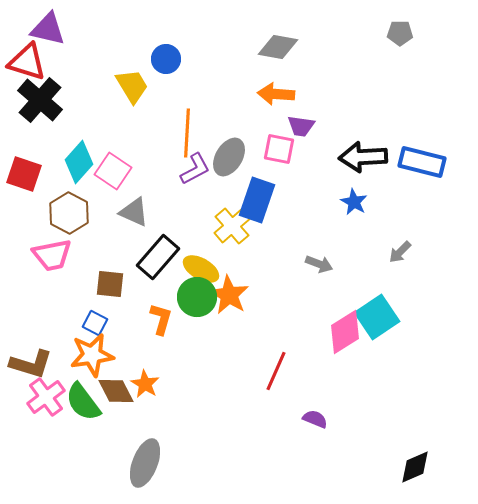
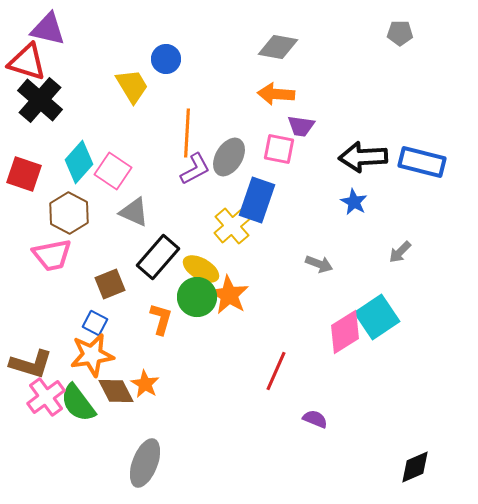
brown square at (110, 284): rotated 28 degrees counterclockwise
green semicircle at (83, 402): moved 5 px left, 1 px down
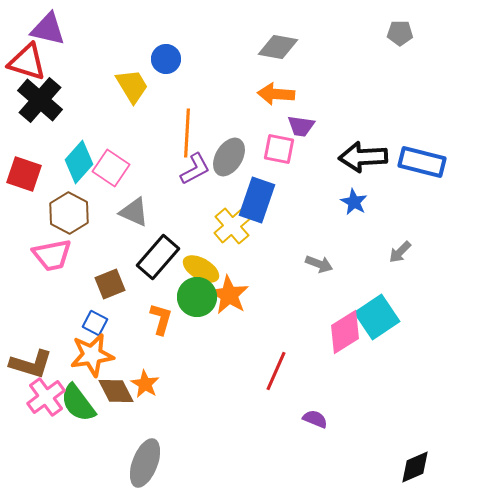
pink square at (113, 171): moved 2 px left, 3 px up
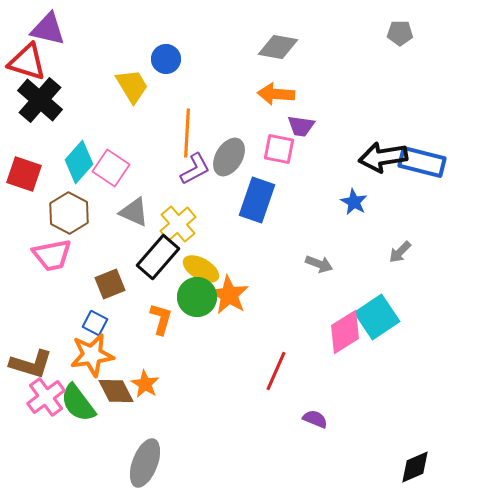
black arrow at (363, 157): moved 20 px right; rotated 6 degrees counterclockwise
yellow cross at (232, 226): moved 54 px left, 2 px up
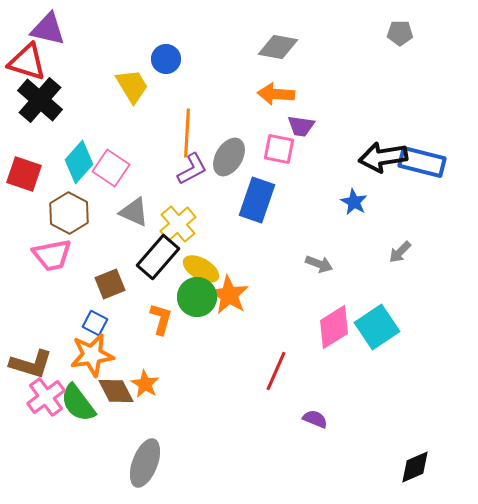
purple L-shape at (195, 169): moved 3 px left
cyan square at (377, 317): moved 10 px down
pink diamond at (345, 332): moved 11 px left, 5 px up
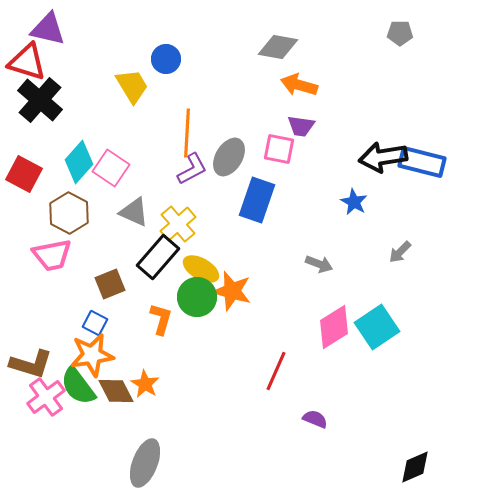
orange arrow at (276, 94): moved 23 px right, 9 px up; rotated 12 degrees clockwise
red square at (24, 174): rotated 9 degrees clockwise
orange star at (229, 295): moved 3 px right, 4 px up; rotated 15 degrees counterclockwise
green semicircle at (78, 403): moved 17 px up
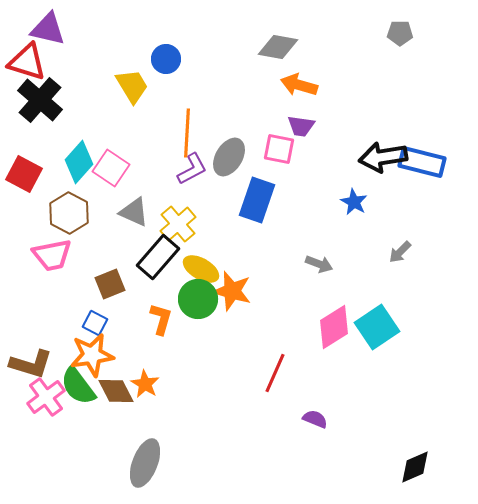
green circle at (197, 297): moved 1 px right, 2 px down
red line at (276, 371): moved 1 px left, 2 px down
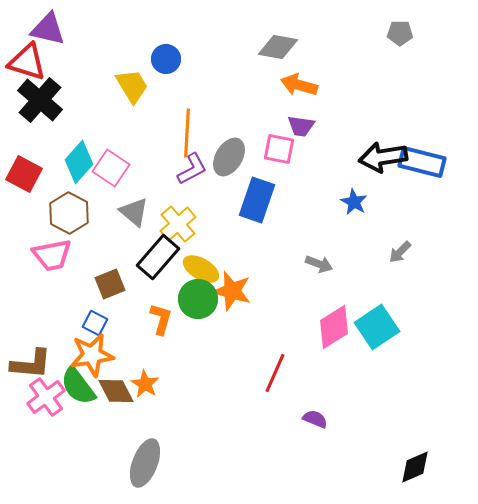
gray triangle at (134, 212): rotated 16 degrees clockwise
brown L-shape at (31, 364): rotated 12 degrees counterclockwise
